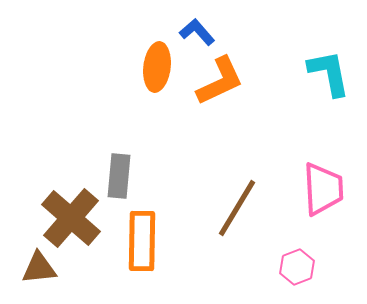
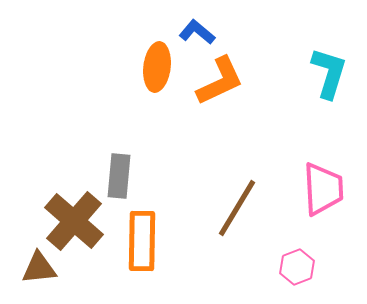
blue L-shape: rotated 9 degrees counterclockwise
cyan L-shape: rotated 28 degrees clockwise
brown cross: moved 3 px right, 3 px down
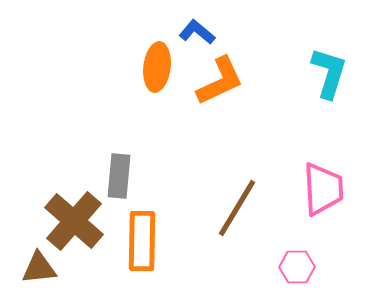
pink hexagon: rotated 20 degrees clockwise
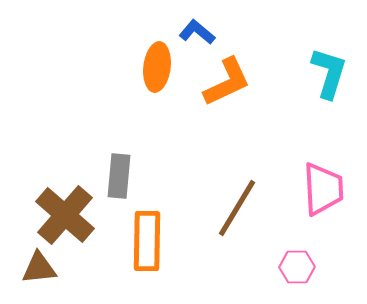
orange L-shape: moved 7 px right, 1 px down
brown cross: moved 9 px left, 6 px up
orange rectangle: moved 5 px right
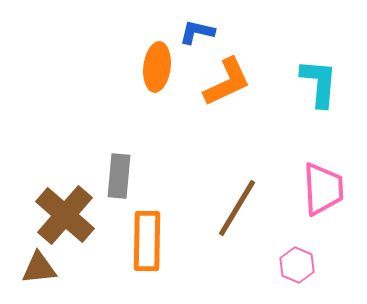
blue L-shape: rotated 27 degrees counterclockwise
cyan L-shape: moved 10 px left, 10 px down; rotated 12 degrees counterclockwise
pink hexagon: moved 2 px up; rotated 24 degrees clockwise
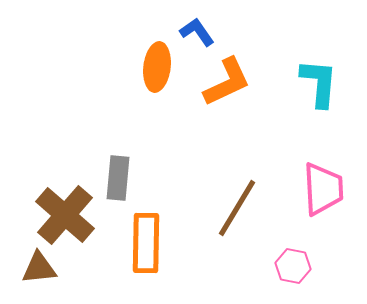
blue L-shape: rotated 42 degrees clockwise
gray rectangle: moved 1 px left, 2 px down
orange rectangle: moved 1 px left, 2 px down
pink hexagon: moved 4 px left, 1 px down; rotated 12 degrees counterclockwise
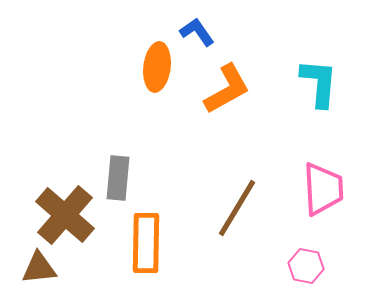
orange L-shape: moved 7 px down; rotated 4 degrees counterclockwise
pink hexagon: moved 13 px right
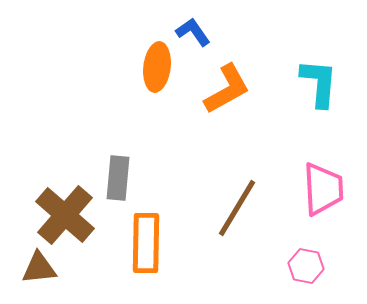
blue L-shape: moved 4 px left
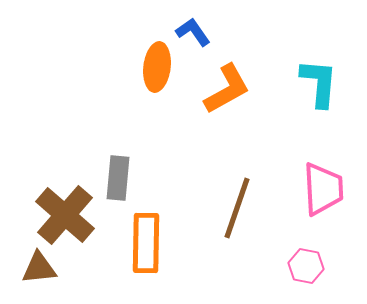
brown line: rotated 12 degrees counterclockwise
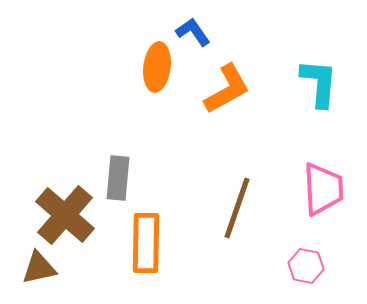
brown triangle: rotated 6 degrees counterclockwise
